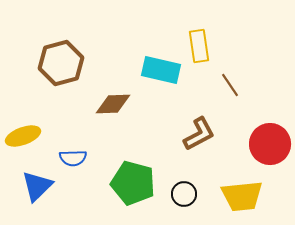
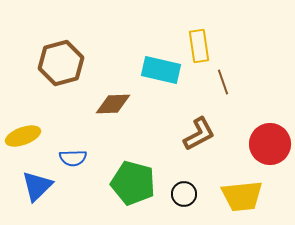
brown line: moved 7 px left, 3 px up; rotated 15 degrees clockwise
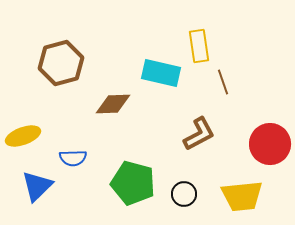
cyan rectangle: moved 3 px down
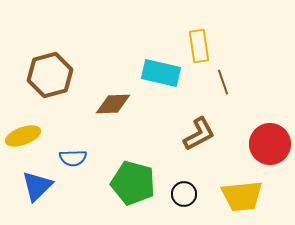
brown hexagon: moved 11 px left, 12 px down
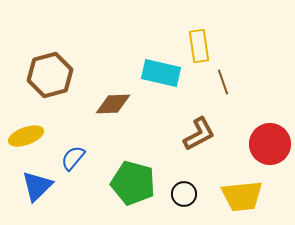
yellow ellipse: moved 3 px right
blue semicircle: rotated 132 degrees clockwise
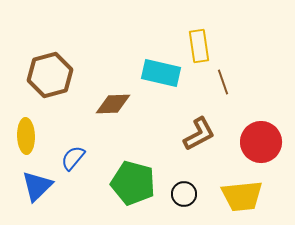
yellow ellipse: rotated 72 degrees counterclockwise
red circle: moved 9 px left, 2 px up
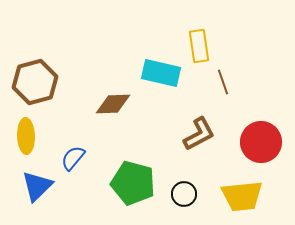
brown hexagon: moved 15 px left, 7 px down
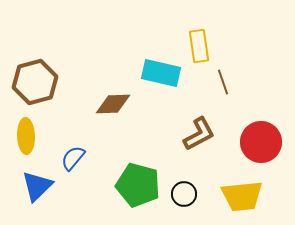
green pentagon: moved 5 px right, 2 px down
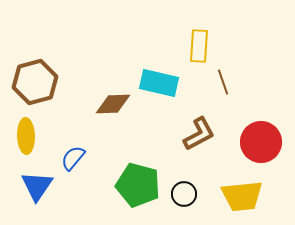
yellow rectangle: rotated 12 degrees clockwise
cyan rectangle: moved 2 px left, 10 px down
blue triangle: rotated 12 degrees counterclockwise
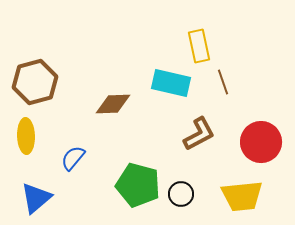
yellow rectangle: rotated 16 degrees counterclockwise
cyan rectangle: moved 12 px right
blue triangle: moved 1 px left, 12 px down; rotated 16 degrees clockwise
black circle: moved 3 px left
